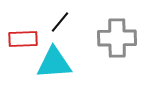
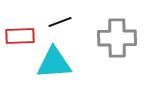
black line: rotated 30 degrees clockwise
red rectangle: moved 3 px left, 3 px up
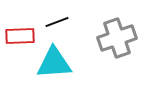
black line: moved 3 px left
gray cross: rotated 18 degrees counterclockwise
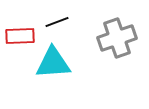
cyan triangle: moved 1 px left
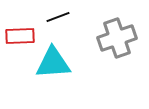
black line: moved 1 px right, 5 px up
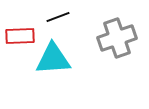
cyan triangle: moved 4 px up
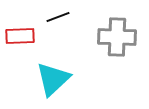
gray cross: moved 1 px up; rotated 21 degrees clockwise
cyan triangle: moved 20 px down; rotated 39 degrees counterclockwise
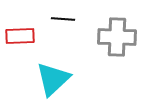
black line: moved 5 px right, 2 px down; rotated 25 degrees clockwise
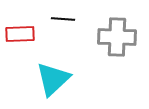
red rectangle: moved 2 px up
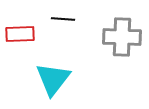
gray cross: moved 5 px right
cyan triangle: rotated 9 degrees counterclockwise
